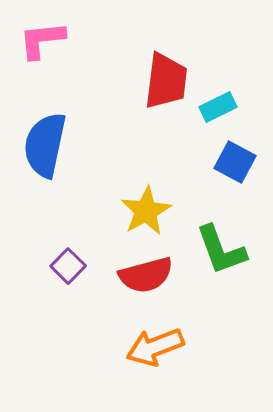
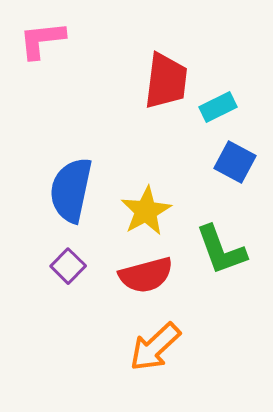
blue semicircle: moved 26 px right, 45 px down
orange arrow: rotated 22 degrees counterclockwise
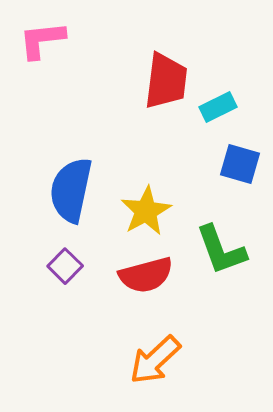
blue square: moved 5 px right, 2 px down; rotated 12 degrees counterclockwise
purple square: moved 3 px left
orange arrow: moved 13 px down
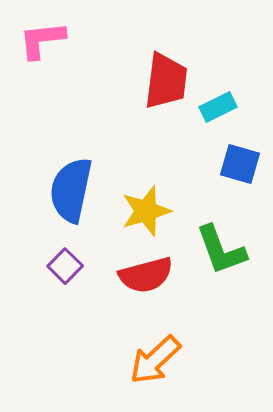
yellow star: rotated 12 degrees clockwise
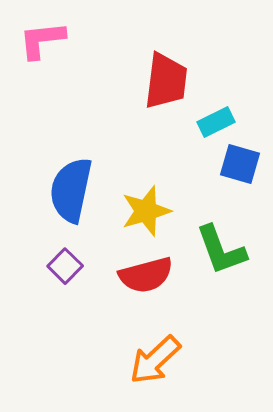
cyan rectangle: moved 2 px left, 15 px down
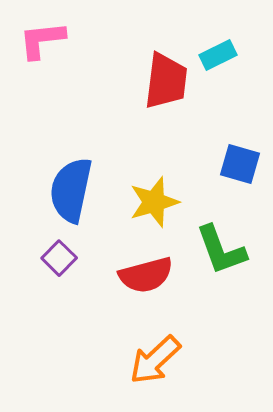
cyan rectangle: moved 2 px right, 67 px up
yellow star: moved 8 px right, 9 px up
purple square: moved 6 px left, 8 px up
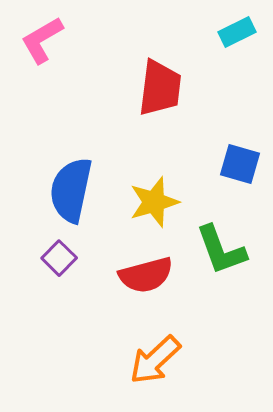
pink L-shape: rotated 24 degrees counterclockwise
cyan rectangle: moved 19 px right, 23 px up
red trapezoid: moved 6 px left, 7 px down
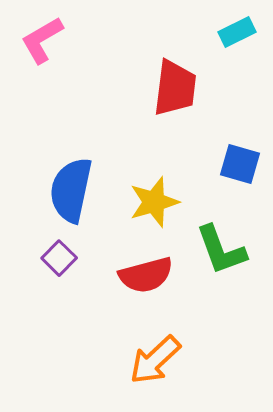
red trapezoid: moved 15 px right
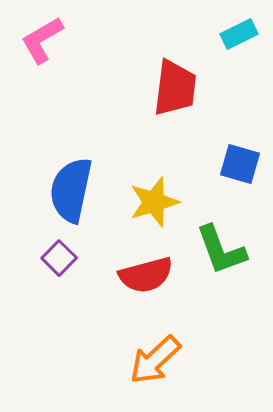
cyan rectangle: moved 2 px right, 2 px down
